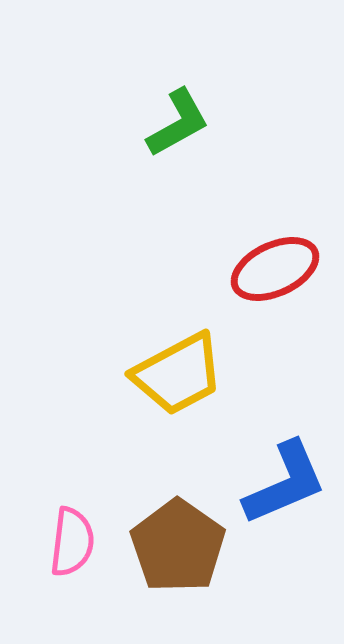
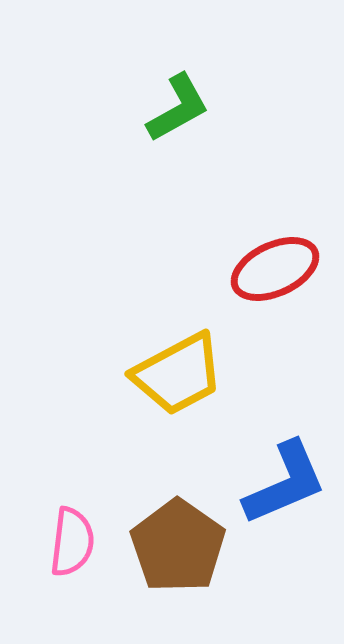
green L-shape: moved 15 px up
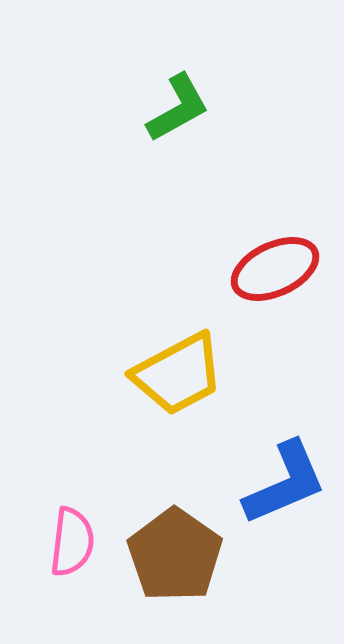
brown pentagon: moved 3 px left, 9 px down
